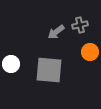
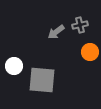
white circle: moved 3 px right, 2 px down
gray square: moved 7 px left, 10 px down
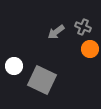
gray cross: moved 3 px right, 2 px down; rotated 35 degrees clockwise
orange circle: moved 3 px up
gray square: rotated 20 degrees clockwise
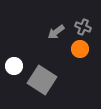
orange circle: moved 10 px left
gray square: rotated 8 degrees clockwise
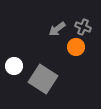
gray arrow: moved 1 px right, 3 px up
orange circle: moved 4 px left, 2 px up
gray square: moved 1 px right, 1 px up
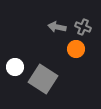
gray arrow: moved 2 px up; rotated 48 degrees clockwise
orange circle: moved 2 px down
white circle: moved 1 px right, 1 px down
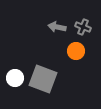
orange circle: moved 2 px down
white circle: moved 11 px down
gray square: rotated 12 degrees counterclockwise
